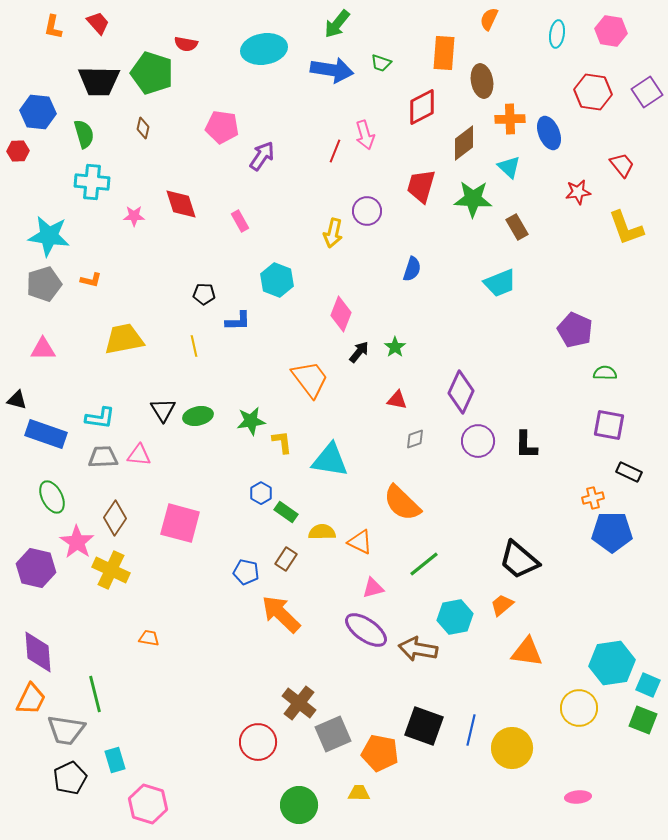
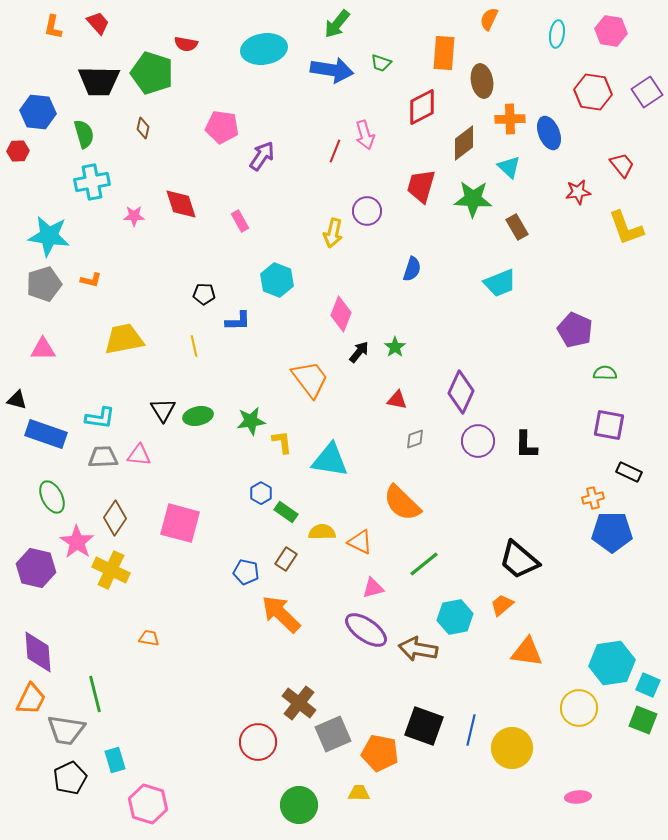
cyan cross at (92, 182): rotated 16 degrees counterclockwise
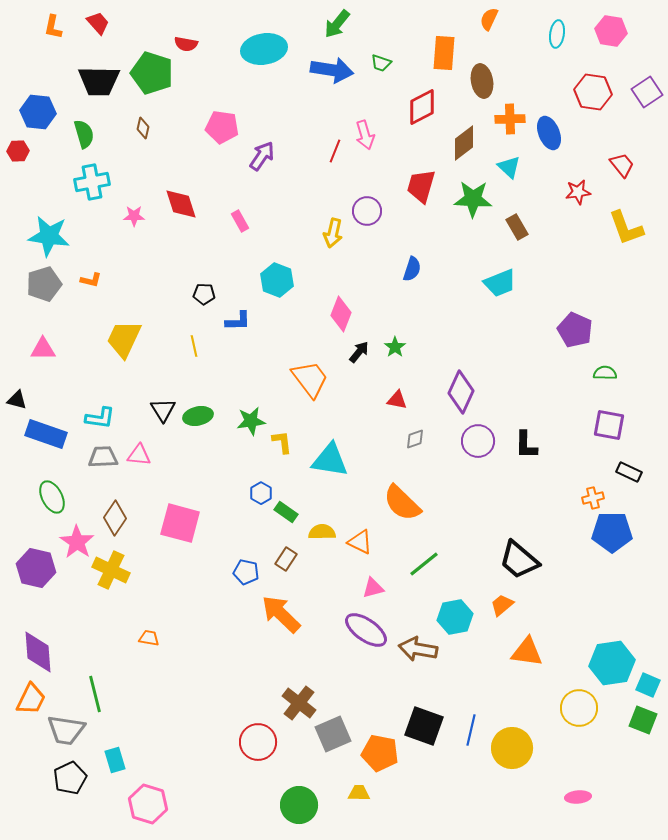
yellow trapezoid at (124, 339): rotated 54 degrees counterclockwise
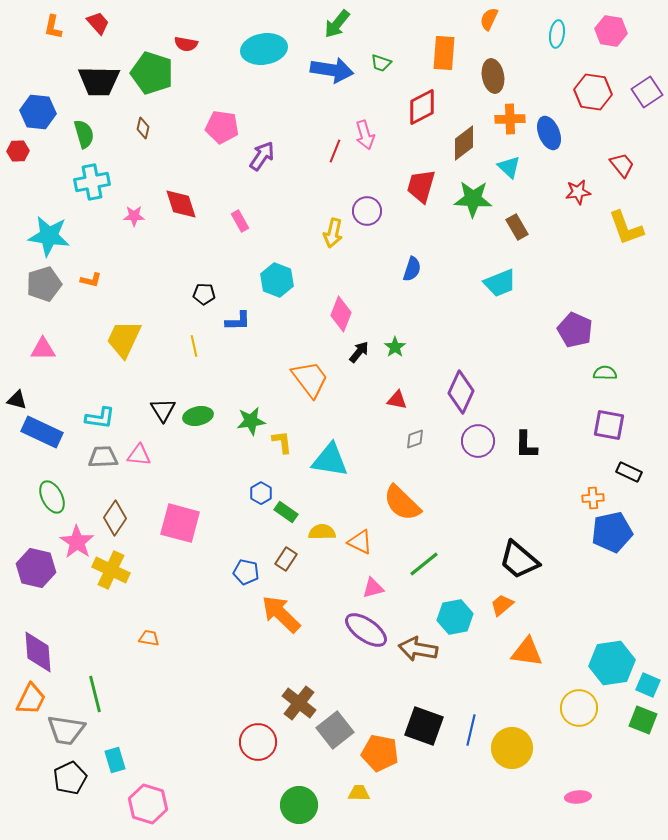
brown ellipse at (482, 81): moved 11 px right, 5 px up
blue rectangle at (46, 434): moved 4 px left, 2 px up; rotated 6 degrees clockwise
orange cross at (593, 498): rotated 10 degrees clockwise
blue pentagon at (612, 532): rotated 12 degrees counterclockwise
gray square at (333, 734): moved 2 px right, 4 px up; rotated 15 degrees counterclockwise
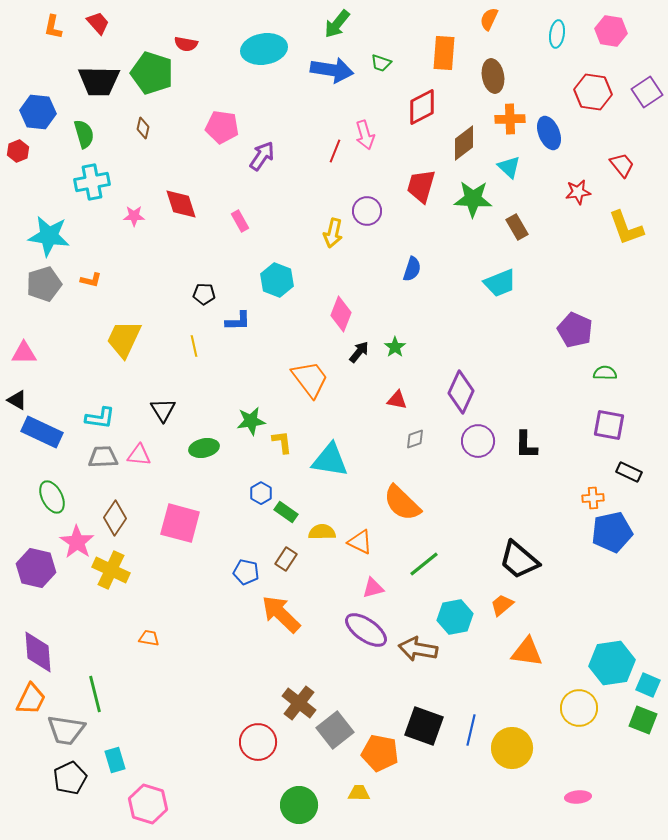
red hexagon at (18, 151): rotated 20 degrees counterclockwise
pink triangle at (43, 349): moved 19 px left, 4 px down
black triangle at (17, 400): rotated 15 degrees clockwise
green ellipse at (198, 416): moved 6 px right, 32 px down
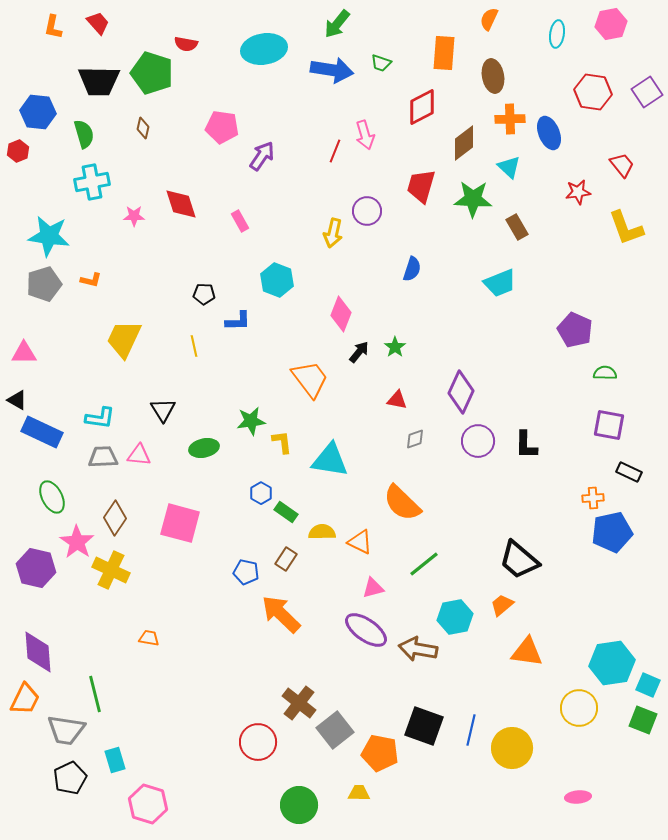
pink hexagon at (611, 31): moved 7 px up; rotated 20 degrees counterclockwise
orange trapezoid at (31, 699): moved 6 px left
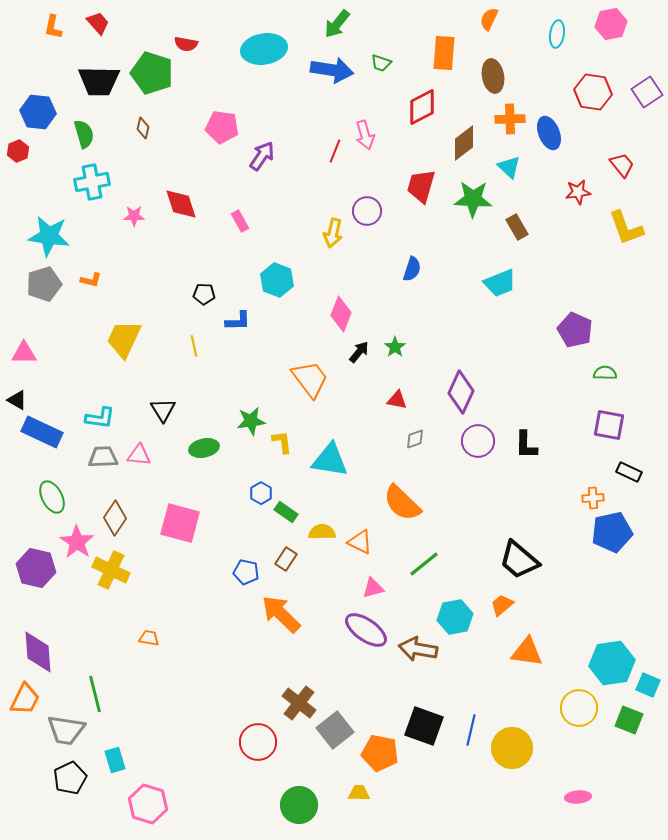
green square at (643, 720): moved 14 px left
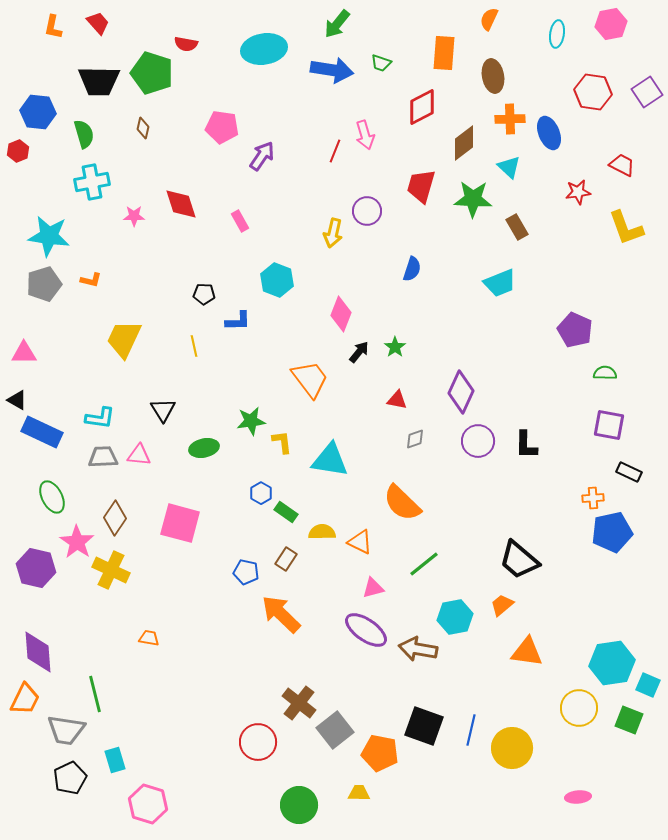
red trapezoid at (622, 165): rotated 24 degrees counterclockwise
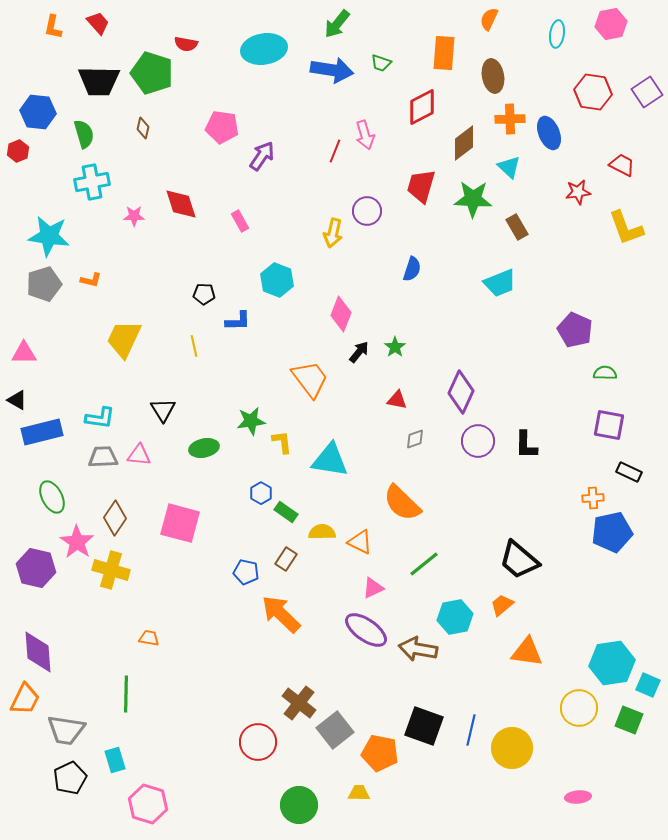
blue rectangle at (42, 432): rotated 39 degrees counterclockwise
yellow cross at (111, 570): rotated 9 degrees counterclockwise
pink triangle at (373, 588): rotated 10 degrees counterclockwise
green line at (95, 694): moved 31 px right; rotated 15 degrees clockwise
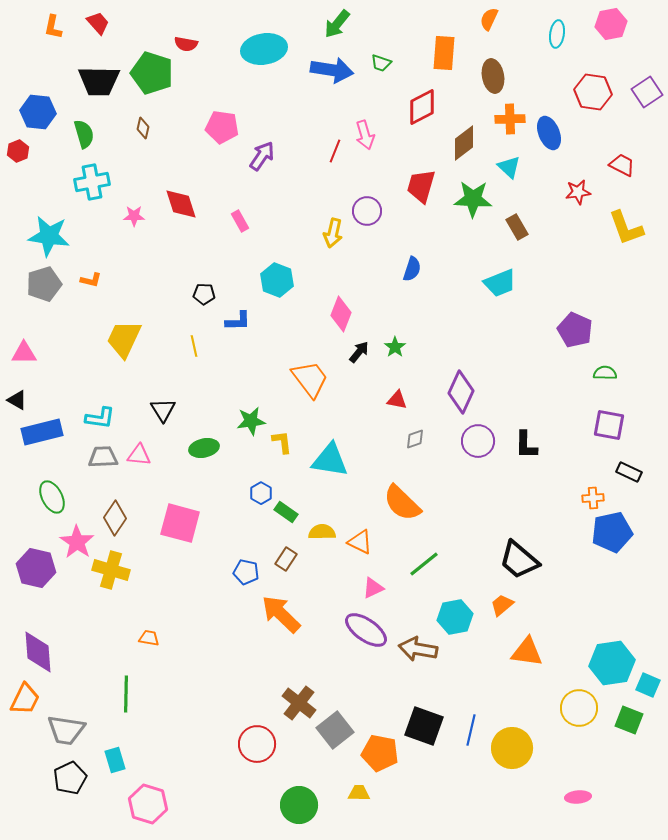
red circle at (258, 742): moved 1 px left, 2 px down
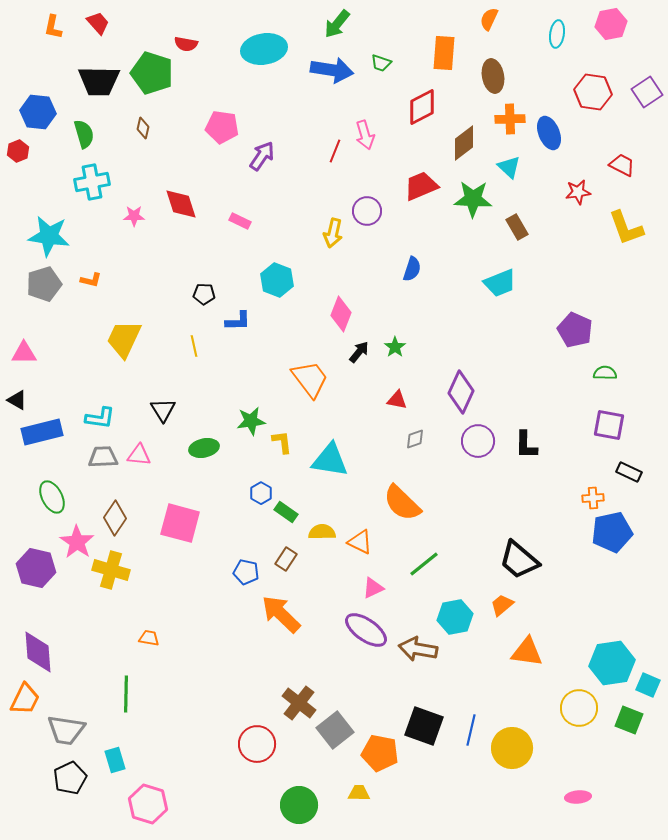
red trapezoid at (421, 186): rotated 51 degrees clockwise
pink rectangle at (240, 221): rotated 35 degrees counterclockwise
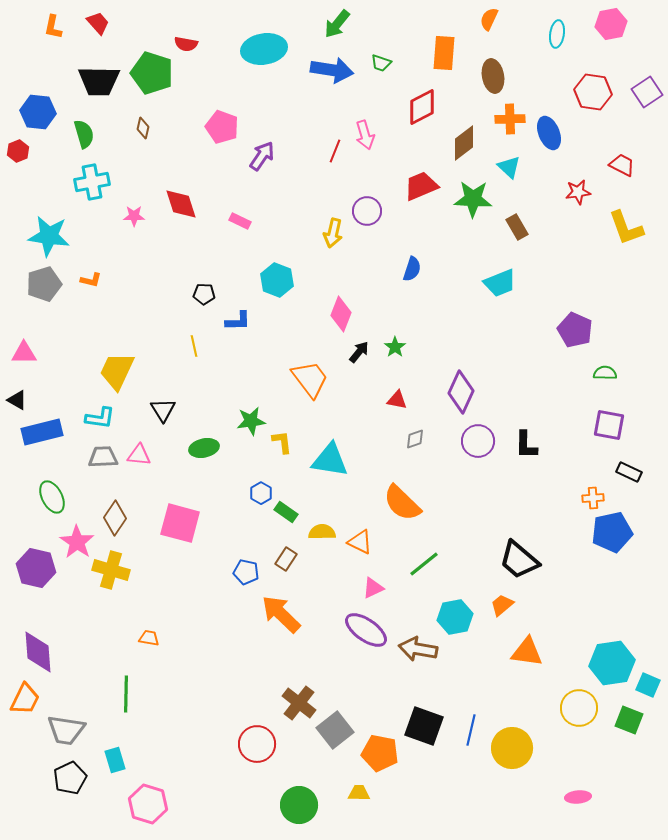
pink pentagon at (222, 127): rotated 12 degrees clockwise
yellow trapezoid at (124, 339): moved 7 px left, 32 px down
